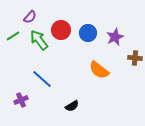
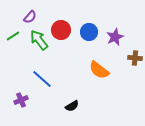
blue circle: moved 1 px right, 1 px up
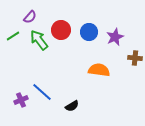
orange semicircle: rotated 150 degrees clockwise
blue line: moved 13 px down
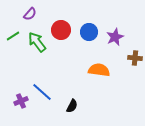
purple semicircle: moved 3 px up
green arrow: moved 2 px left, 2 px down
purple cross: moved 1 px down
black semicircle: rotated 32 degrees counterclockwise
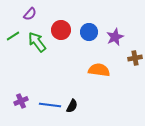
brown cross: rotated 16 degrees counterclockwise
blue line: moved 8 px right, 13 px down; rotated 35 degrees counterclockwise
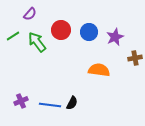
black semicircle: moved 3 px up
